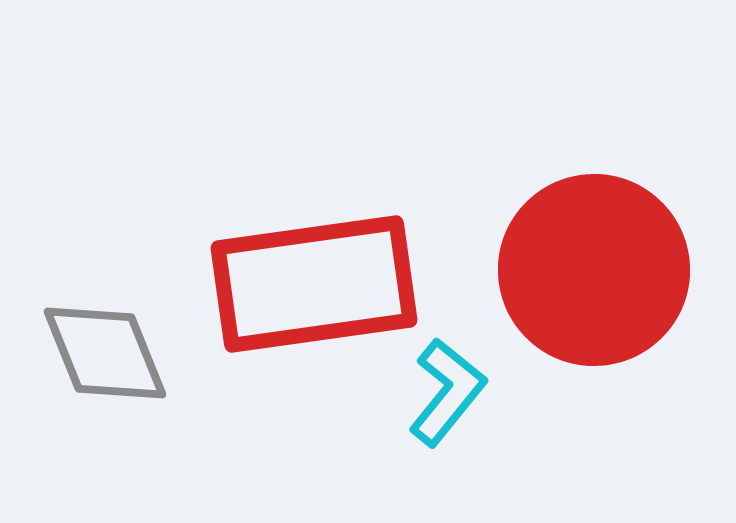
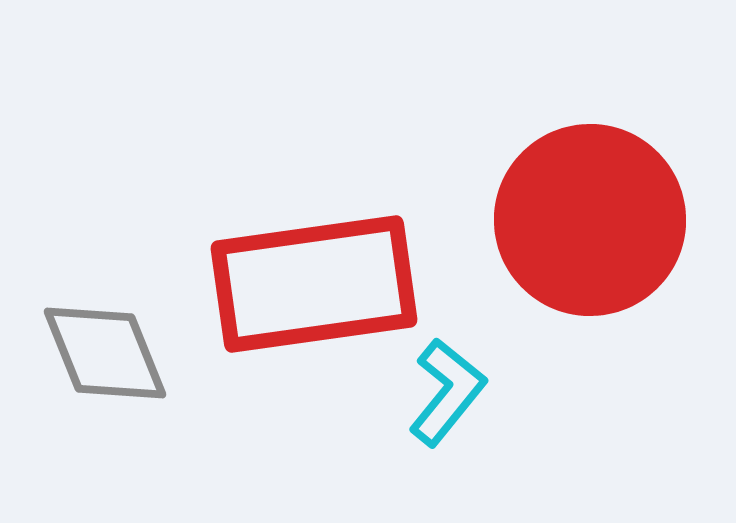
red circle: moved 4 px left, 50 px up
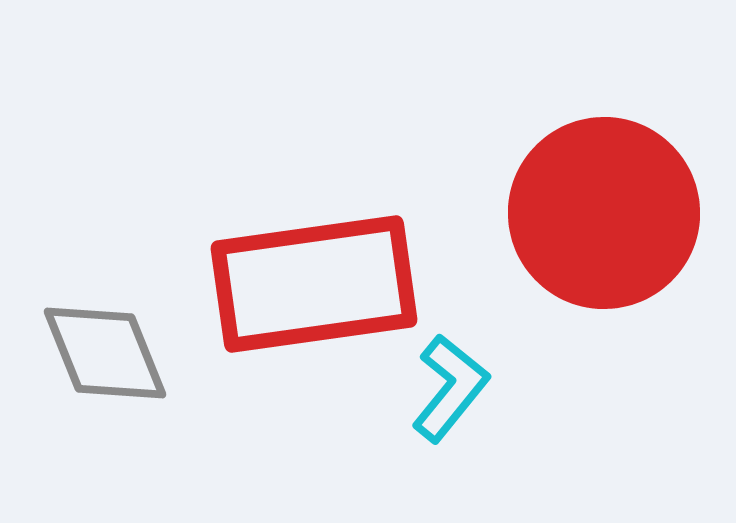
red circle: moved 14 px right, 7 px up
cyan L-shape: moved 3 px right, 4 px up
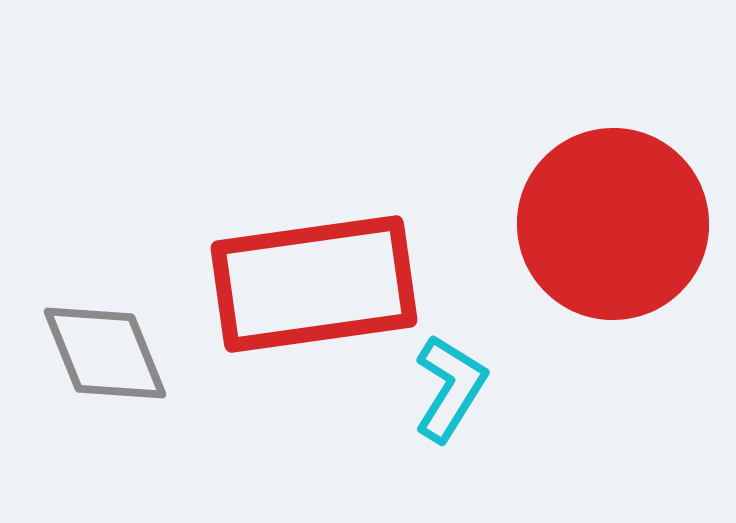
red circle: moved 9 px right, 11 px down
cyan L-shape: rotated 7 degrees counterclockwise
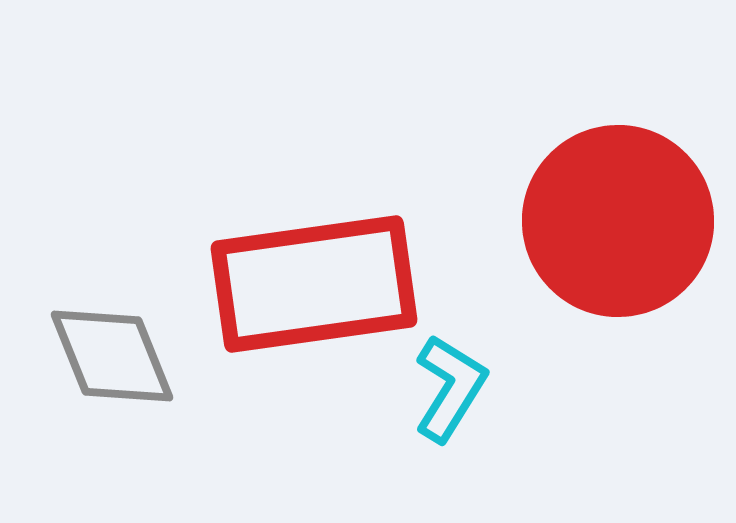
red circle: moved 5 px right, 3 px up
gray diamond: moved 7 px right, 3 px down
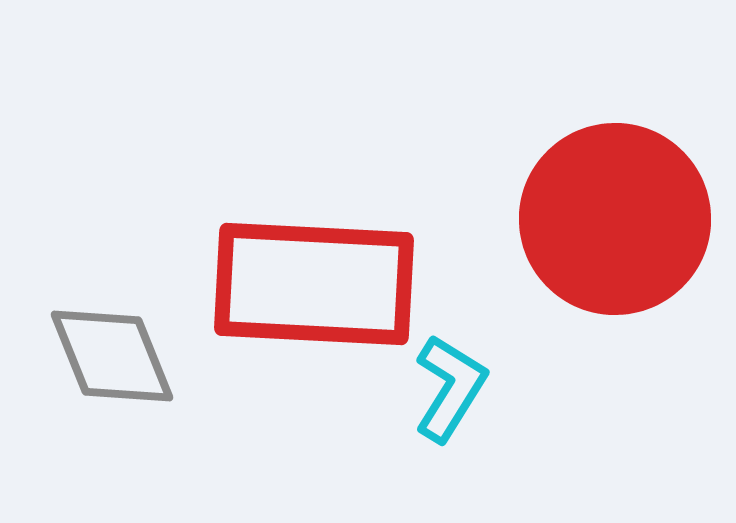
red circle: moved 3 px left, 2 px up
red rectangle: rotated 11 degrees clockwise
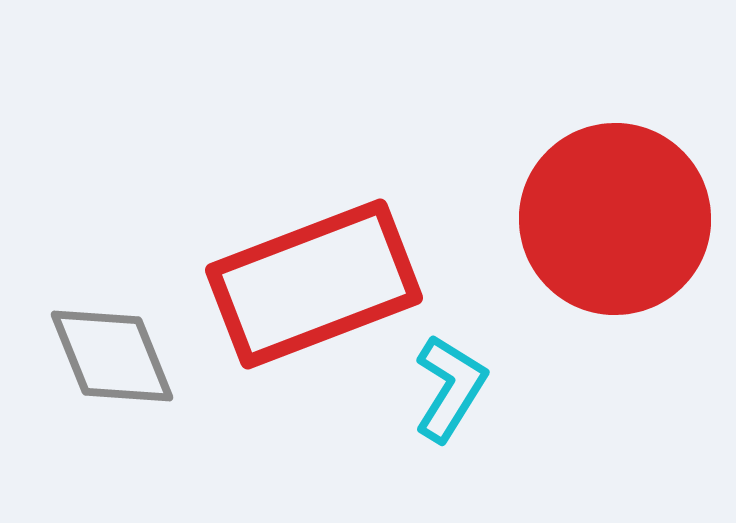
red rectangle: rotated 24 degrees counterclockwise
